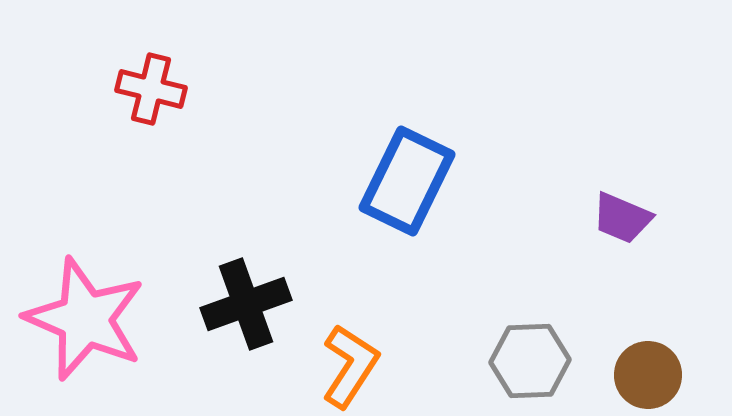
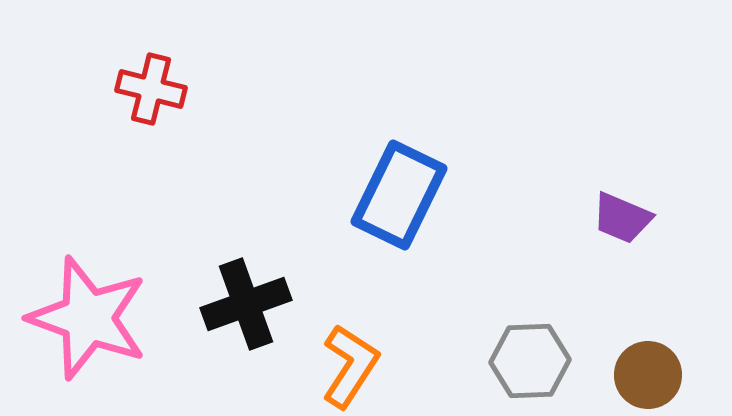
blue rectangle: moved 8 px left, 14 px down
pink star: moved 3 px right, 1 px up; rotated 3 degrees counterclockwise
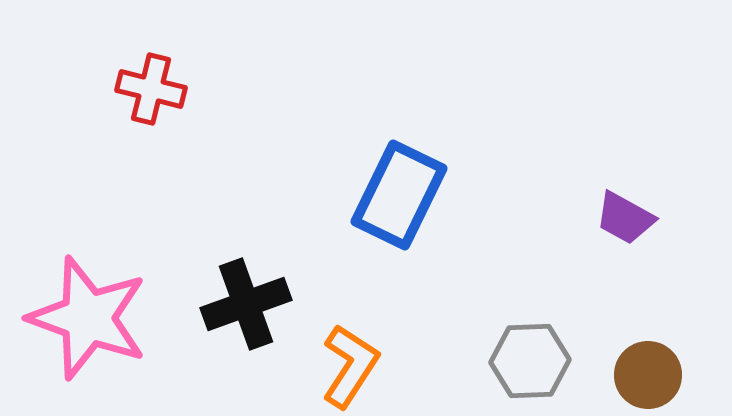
purple trapezoid: moved 3 px right; rotated 6 degrees clockwise
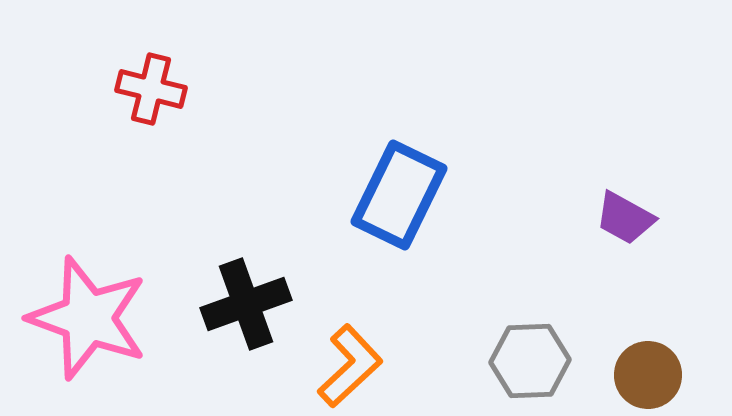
orange L-shape: rotated 14 degrees clockwise
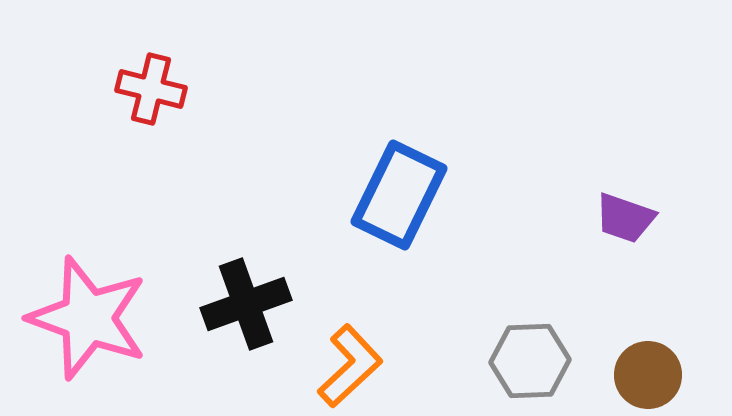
purple trapezoid: rotated 10 degrees counterclockwise
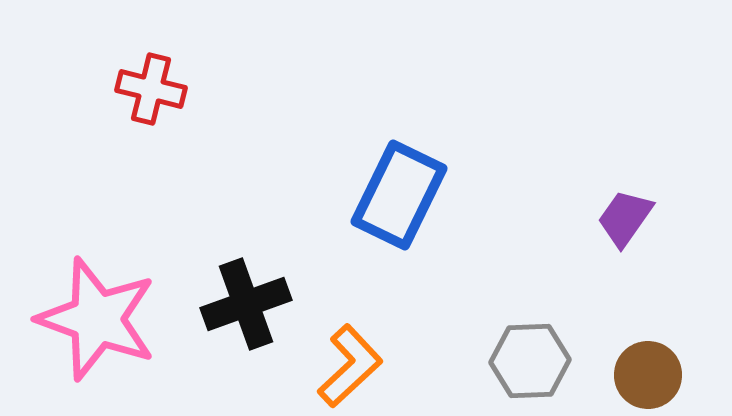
purple trapezoid: rotated 106 degrees clockwise
pink star: moved 9 px right, 1 px down
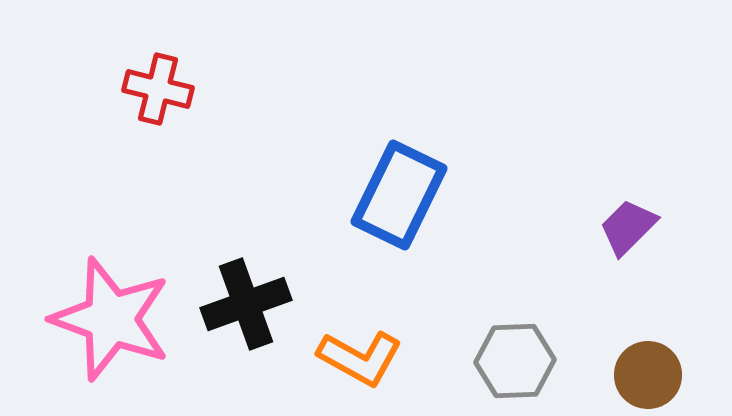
red cross: moved 7 px right
purple trapezoid: moved 3 px right, 9 px down; rotated 10 degrees clockwise
pink star: moved 14 px right
gray hexagon: moved 15 px left
orange L-shape: moved 10 px right, 8 px up; rotated 72 degrees clockwise
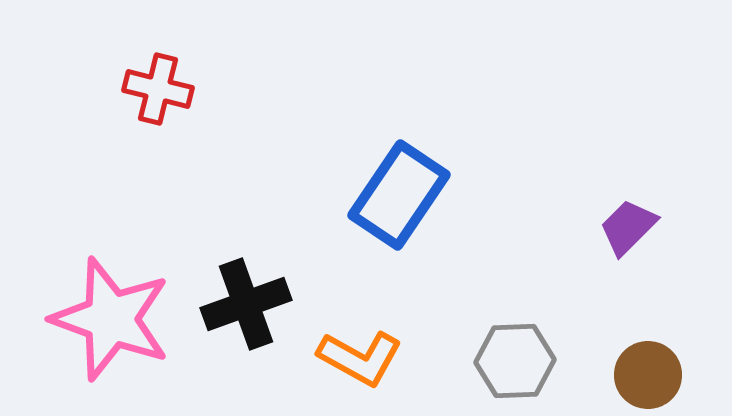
blue rectangle: rotated 8 degrees clockwise
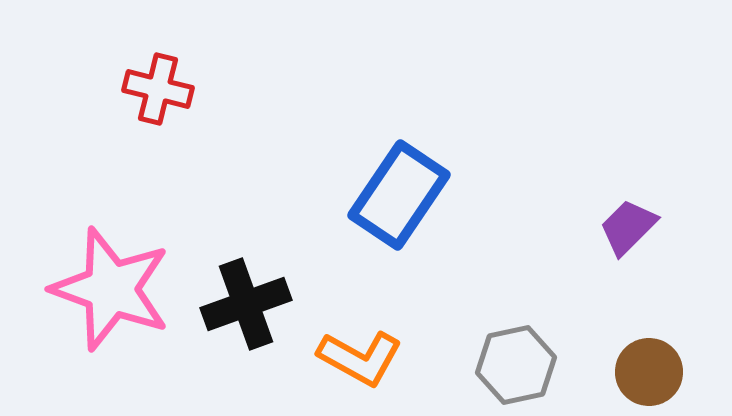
pink star: moved 30 px up
gray hexagon: moved 1 px right, 4 px down; rotated 10 degrees counterclockwise
brown circle: moved 1 px right, 3 px up
